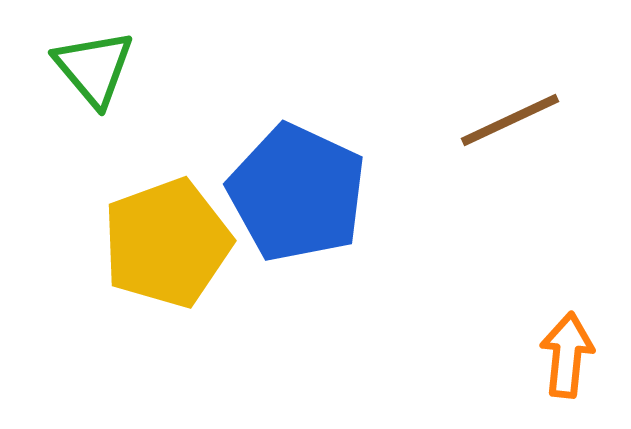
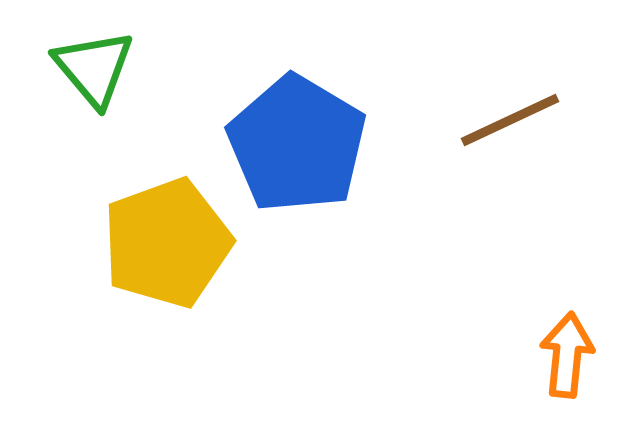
blue pentagon: moved 49 px up; rotated 6 degrees clockwise
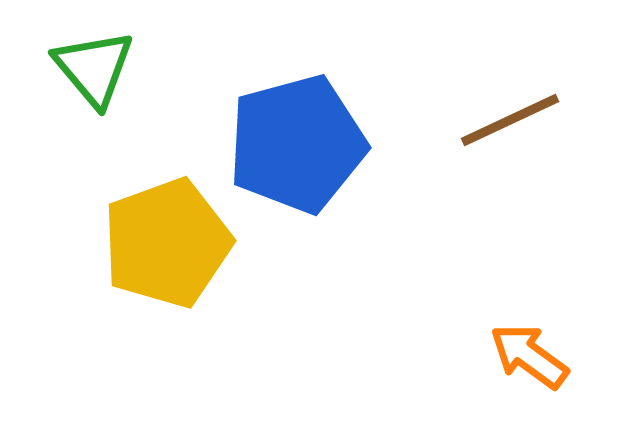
blue pentagon: rotated 26 degrees clockwise
orange arrow: moved 38 px left, 1 px down; rotated 60 degrees counterclockwise
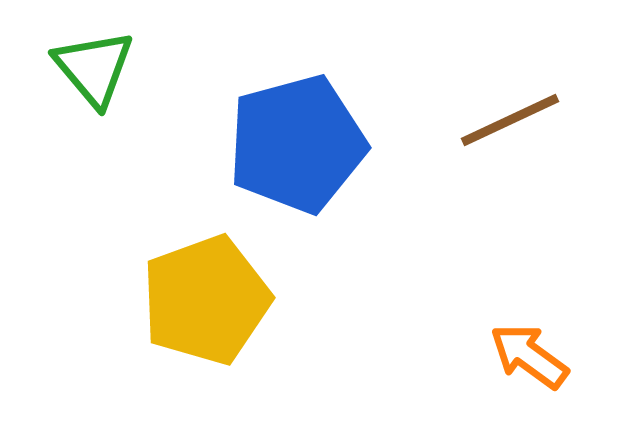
yellow pentagon: moved 39 px right, 57 px down
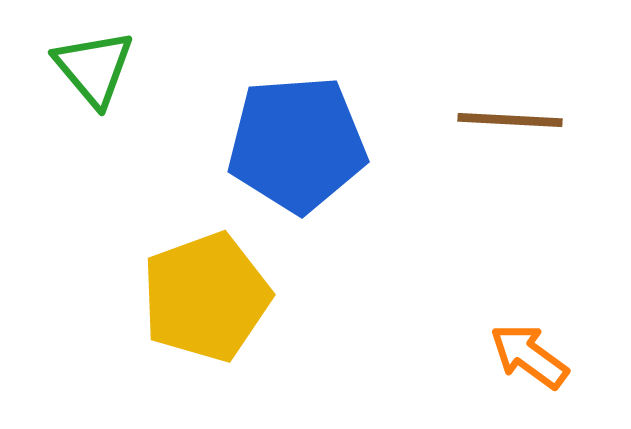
brown line: rotated 28 degrees clockwise
blue pentagon: rotated 11 degrees clockwise
yellow pentagon: moved 3 px up
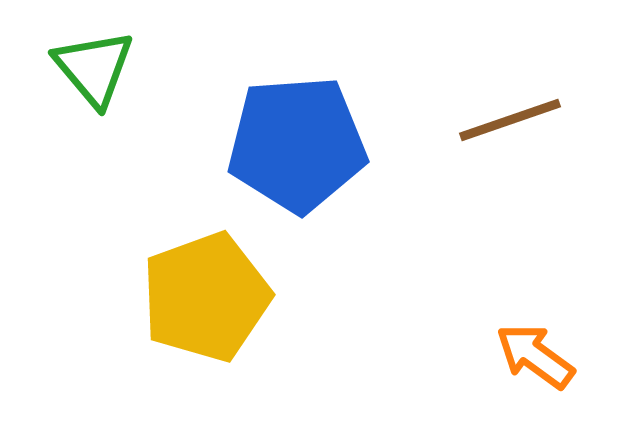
brown line: rotated 22 degrees counterclockwise
orange arrow: moved 6 px right
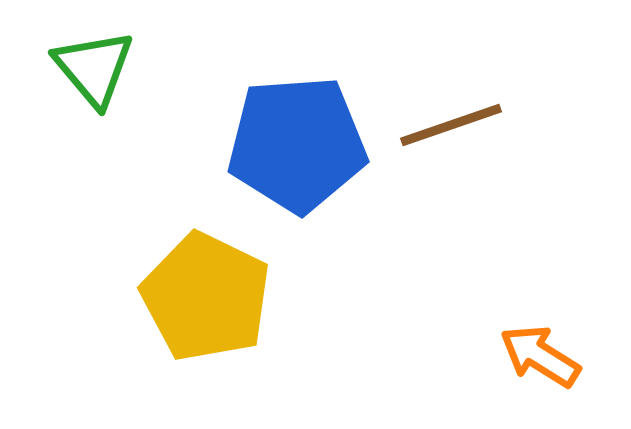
brown line: moved 59 px left, 5 px down
yellow pentagon: rotated 26 degrees counterclockwise
orange arrow: moved 5 px right; rotated 4 degrees counterclockwise
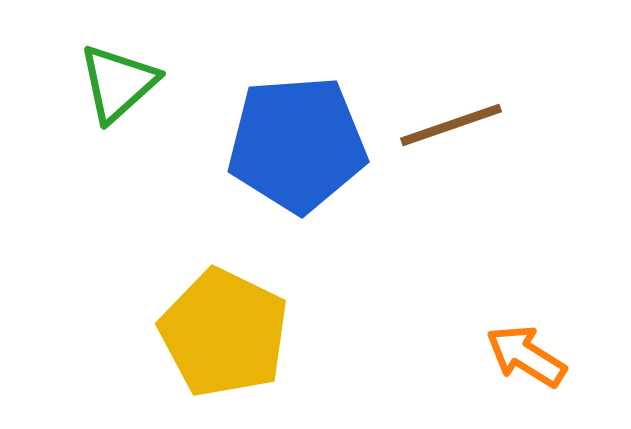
green triangle: moved 24 px right, 15 px down; rotated 28 degrees clockwise
yellow pentagon: moved 18 px right, 36 px down
orange arrow: moved 14 px left
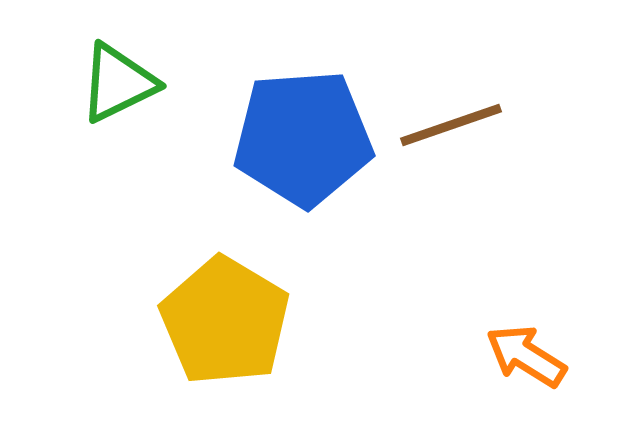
green triangle: rotated 16 degrees clockwise
blue pentagon: moved 6 px right, 6 px up
yellow pentagon: moved 1 px right, 12 px up; rotated 5 degrees clockwise
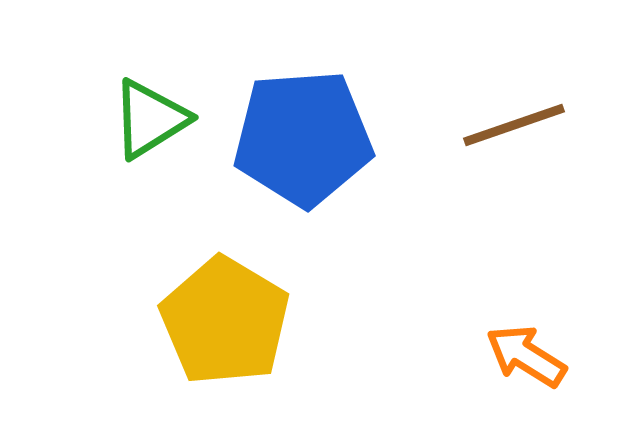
green triangle: moved 32 px right, 36 px down; rotated 6 degrees counterclockwise
brown line: moved 63 px right
